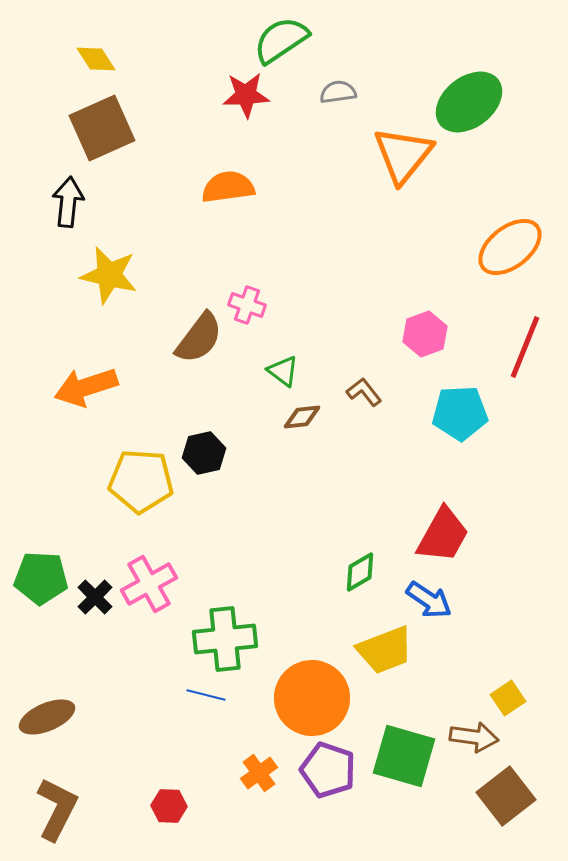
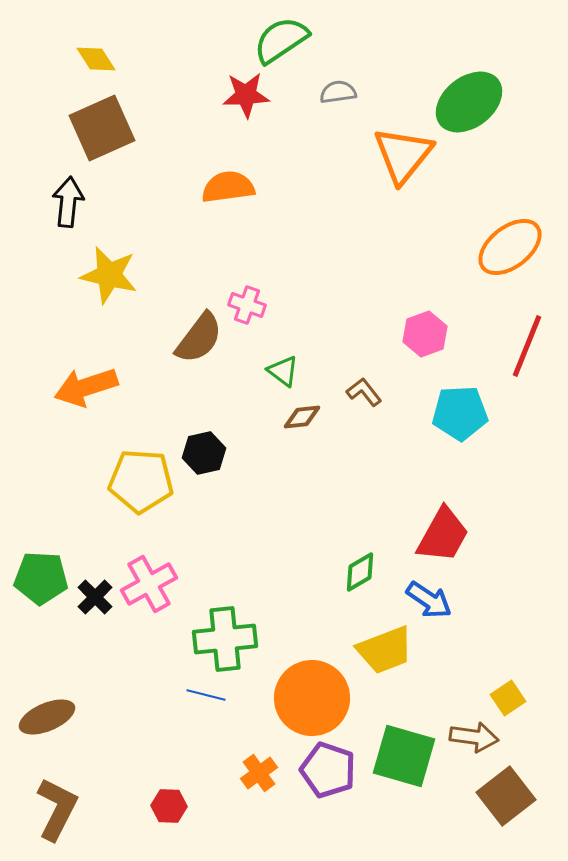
red line at (525, 347): moved 2 px right, 1 px up
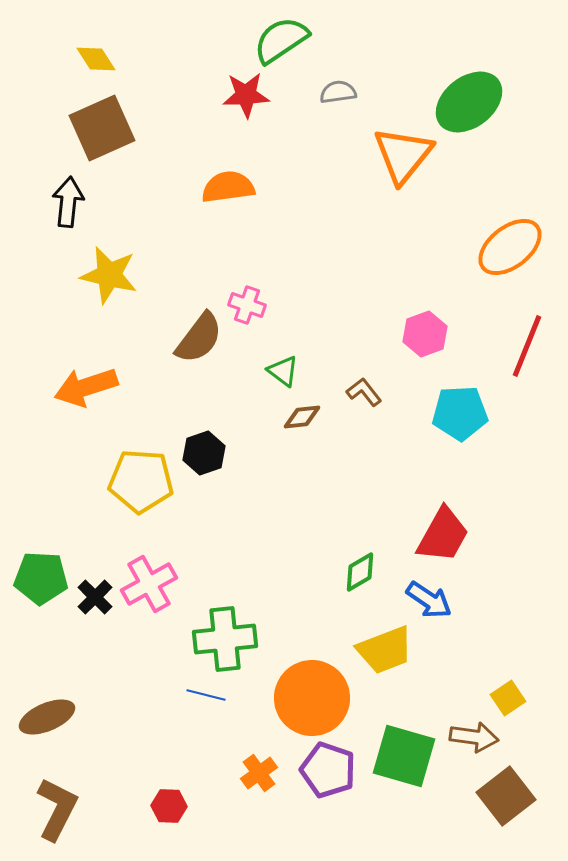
black hexagon at (204, 453): rotated 6 degrees counterclockwise
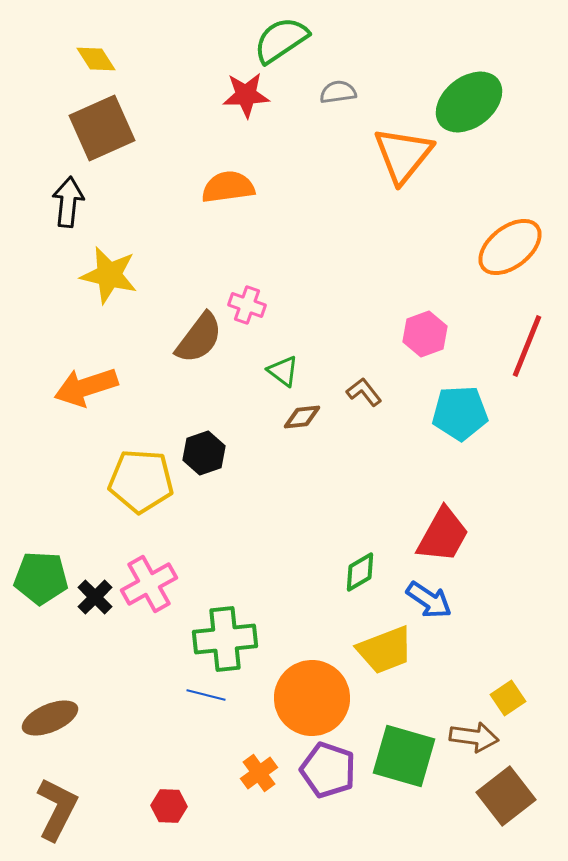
brown ellipse at (47, 717): moved 3 px right, 1 px down
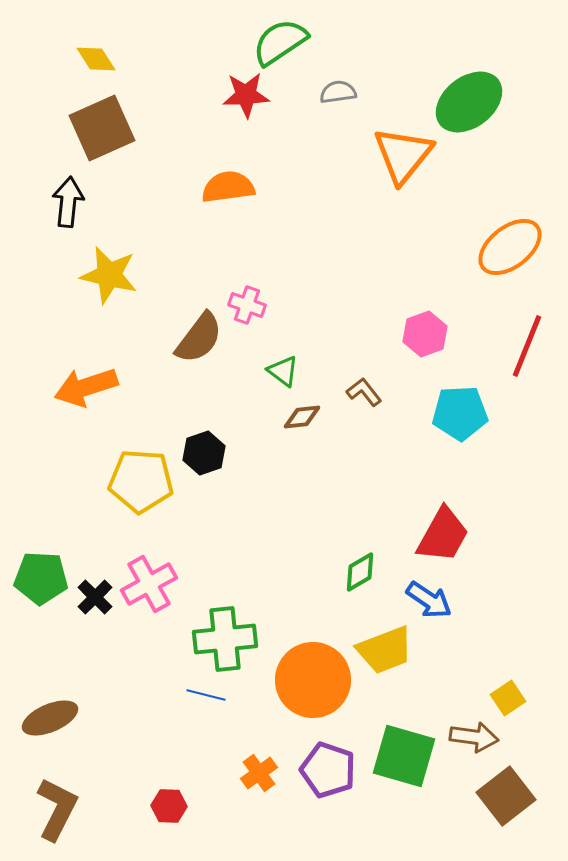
green semicircle at (281, 40): moved 1 px left, 2 px down
orange circle at (312, 698): moved 1 px right, 18 px up
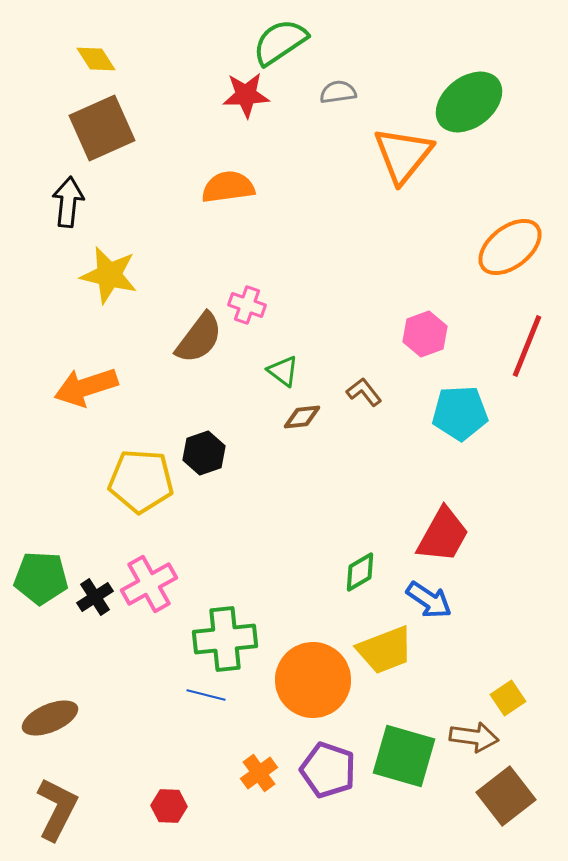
black cross at (95, 597): rotated 12 degrees clockwise
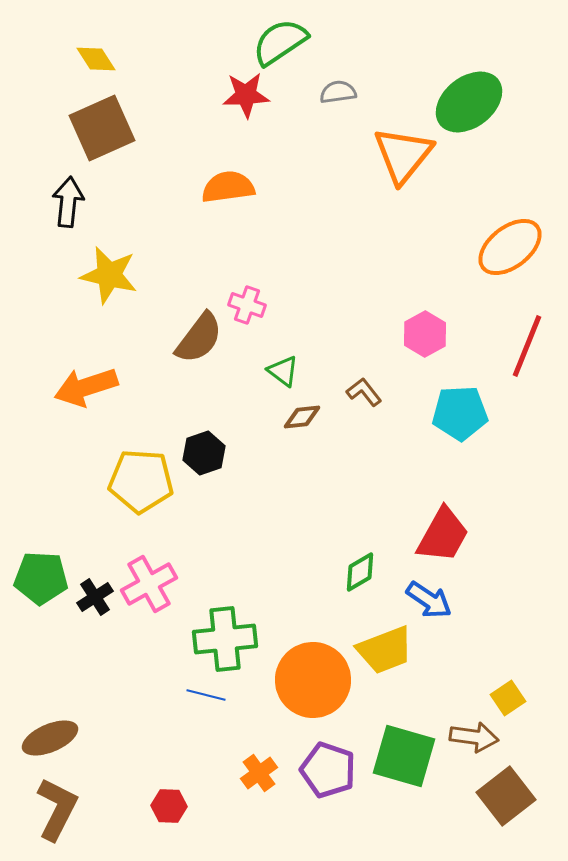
pink hexagon at (425, 334): rotated 9 degrees counterclockwise
brown ellipse at (50, 718): moved 20 px down
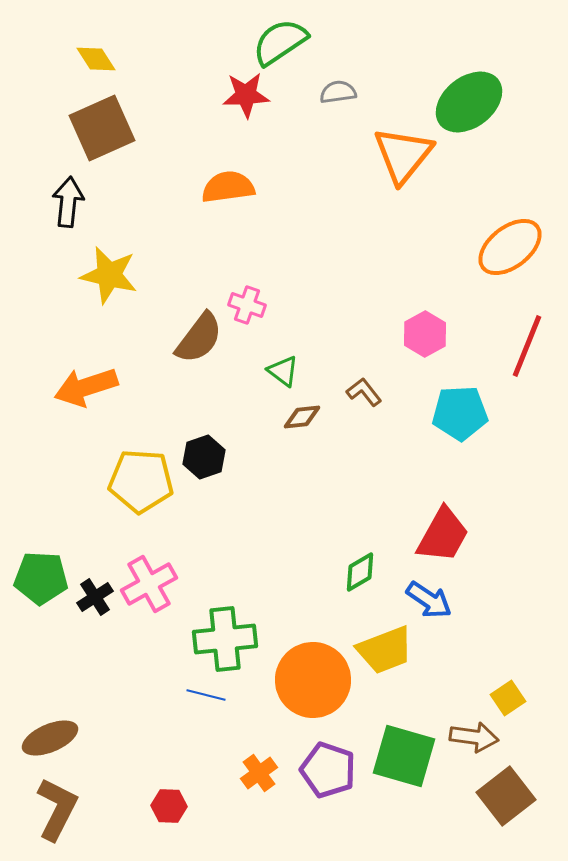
black hexagon at (204, 453): moved 4 px down
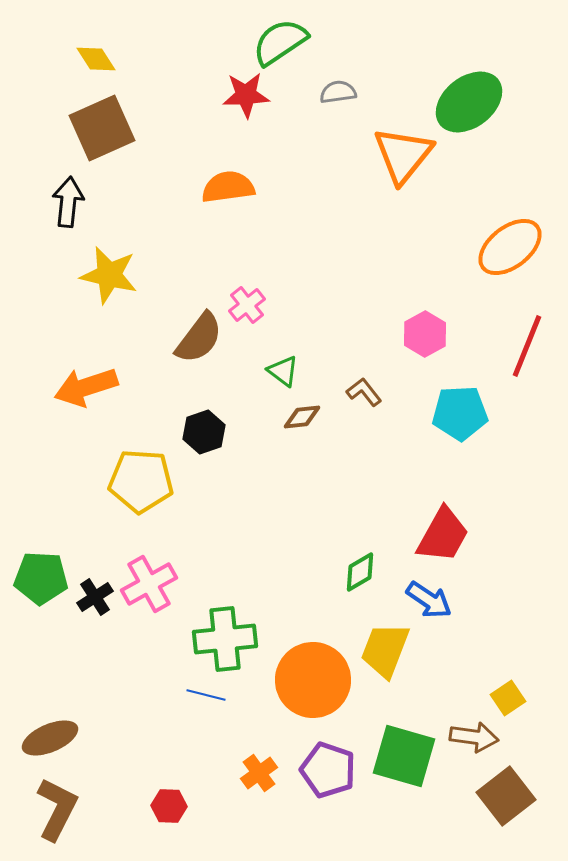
pink cross at (247, 305): rotated 33 degrees clockwise
black hexagon at (204, 457): moved 25 px up
yellow trapezoid at (385, 650): rotated 132 degrees clockwise
